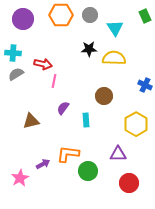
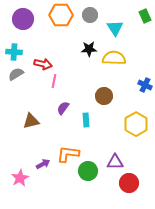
cyan cross: moved 1 px right, 1 px up
purple triangle: moved 3 px left, 8 px down
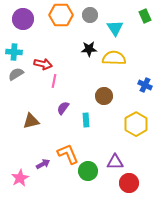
orange L-shape: rotated 60 degrees clockwise
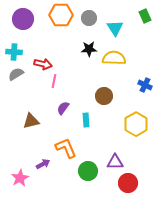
gray circle: moved 1 px left, 3 px down
orange L-shape: moved 2 px left, 6 px up
red circle: moved 1 px left
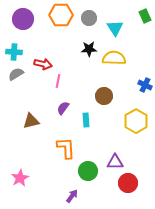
pink line: moved 4 px right
yellow hexagon: moved 3 px up
orange L-shape: rotated 20 degrees clockwise
purple arrow: moved 29 px right, 32 px down; rotated 24 degrees counterclockwise
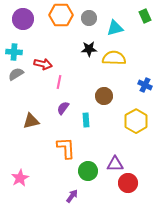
cyan triangle: rotated 48 degrees clockwise
pink line: moved 1 px right, 1 px down
purple triangle: moved 2 px down
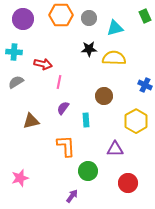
gray semicircle: moved 8 px down
orange L-shape: moved 2 px up
purple triangle: moved 15 px up
pink star: rotated 12 degrees clockwise
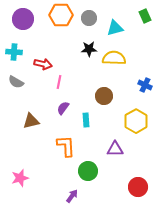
gray semicircle: rotated 119 degrees counterclockwise
red circle: moved 10 px right, 4 px down
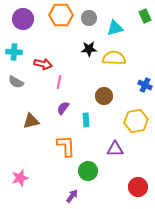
yellow hexagon: rotated 20 degrees clockwise
